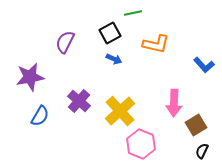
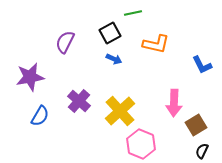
blue L-shape: moved 2 px left; rotated 15 degrees clockwise
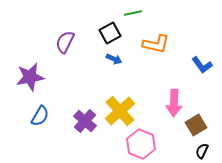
blue L-shape: rotated 10 degrees counterclockwise
purple cross: moved 6 px right, 20 px down
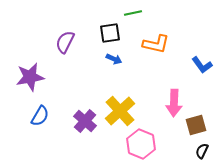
black square: rotated 20 degrees clockwise
brown square: rotated 15 degrees clockwise
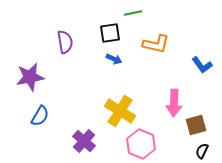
purple semicircle: rotated 145 degrees clockwise
yellow cross: rotated 16 degrees counterclockwise
purple cross: moved 1 px left, 20 px down
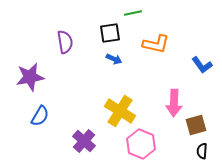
black semicircle: rotated 21 degrees counterclockwise
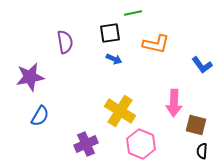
brown square: rotated 30 degrees clockwise
purple cross: moved 2 px right, 3 px down; rotated 25 degrees clockwise
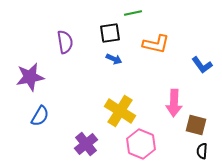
purple cross: rotated 15 degrees counterclockwise
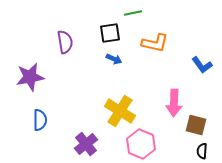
orange L-shape: moved 1 px left, 1 px up
blue semicircle: moved 4 px down; rotated 30 degrees counterclockwise
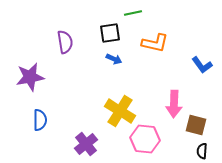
pink arrow: moved 1 px down
pink hexagon: moved 4 px right, 5 px up; rotated 16 degrees counterclockwise
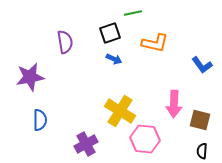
black square: rotated 10 degrees counterclockwise
brown square: moved 4 px right, 5 px up
purple cross: rotated 10 degrees clockwise
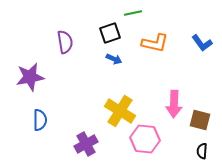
blue L-shape: moved 22 px up
